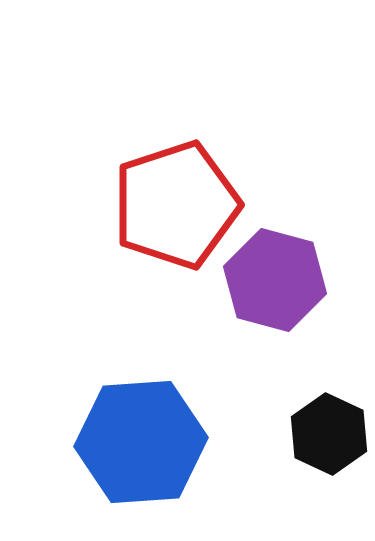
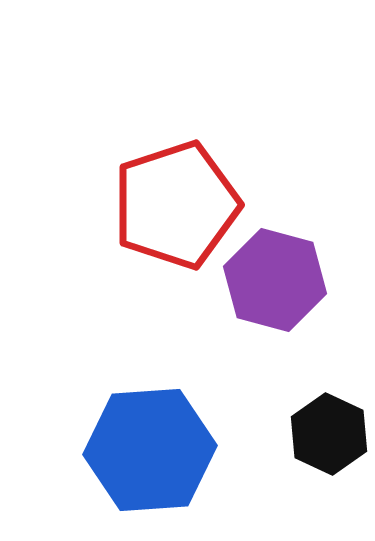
blue hexagon: moved 9 px right, 8 px down
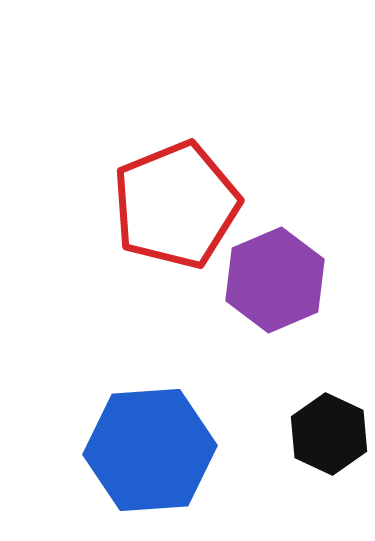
red pentagon: rotated 4 degrees counterclockwise
purple hexagon: rotated 22 degrees clockwise
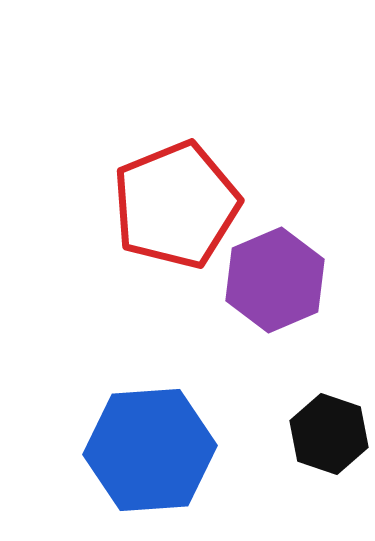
black hexagon: rotated 6 degrees counterclockwise
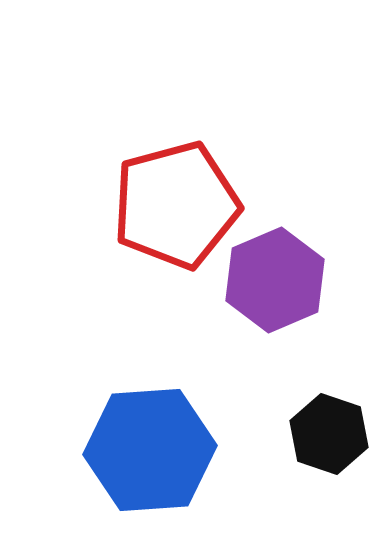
red pentagon: rotated 7 degrees clockwise
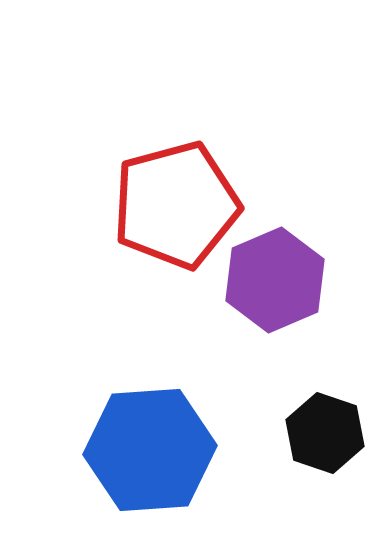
black hexagon: moved 4 px left, 1 px up
